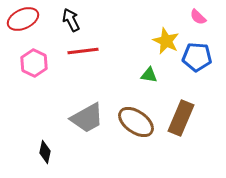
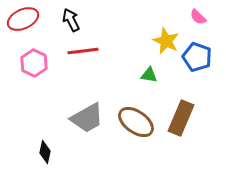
blue pentagon: rotated 16 degrees clockwise
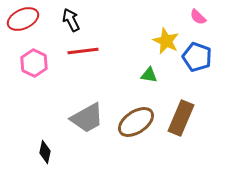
brown ellipse: rotated 69 degrees counterclockwise
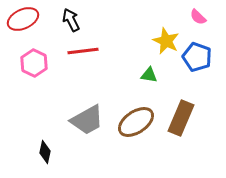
gray trapezoid: moved 2 px down
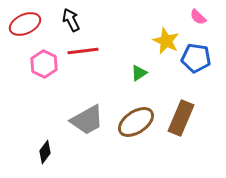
red ellipse: moved 2 px right, 5 px down
blue pentagon: moved 1 px left, 1 px down; rotated 12 degrees counterclockwise
pink hexagon: moved 10 px right, 1 px down
green triangle: moved 10 px left, 2 px up; rotated 42 degrees counterclockwise
black diamond: rotated 25 degrees clockwise
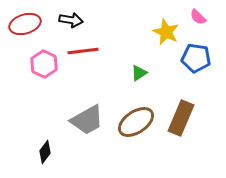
black arrow: rotated 125 degrees clockwise
red ellipse: rotated 8 degrees clockwise
yellow star: moved 9 px up
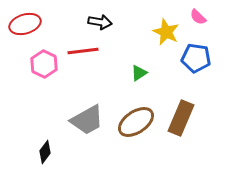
black arrow: moved 29 px right, 2 px down
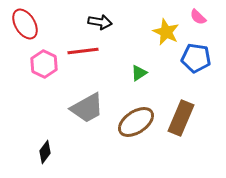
red ellipse: rotated 76 degrees clockwise
gray trapezoid: moved 12 px up
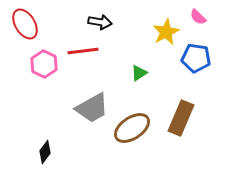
yellow star: rotated 20 degrees clockwise
gray trapezoid: moved 5 px right
brown ellipse: moved 4 px left, 6 px down
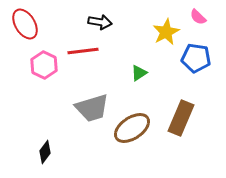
pink hexagon: moved 1 px down
gray trapezoid: rotated 12 degrees clockwise
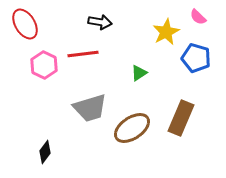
red line: moved 3 px down
blue pentagon: rotated 8 degrees clockwise
gray trapezoid: moved 2 px left
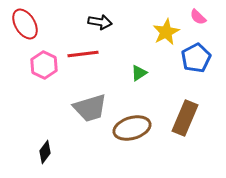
blue pentagon: rotated 28 degrees clockwise
brown rectangle: moved 4 px right
brown ellipse: rotated 18 degrees clockwise
